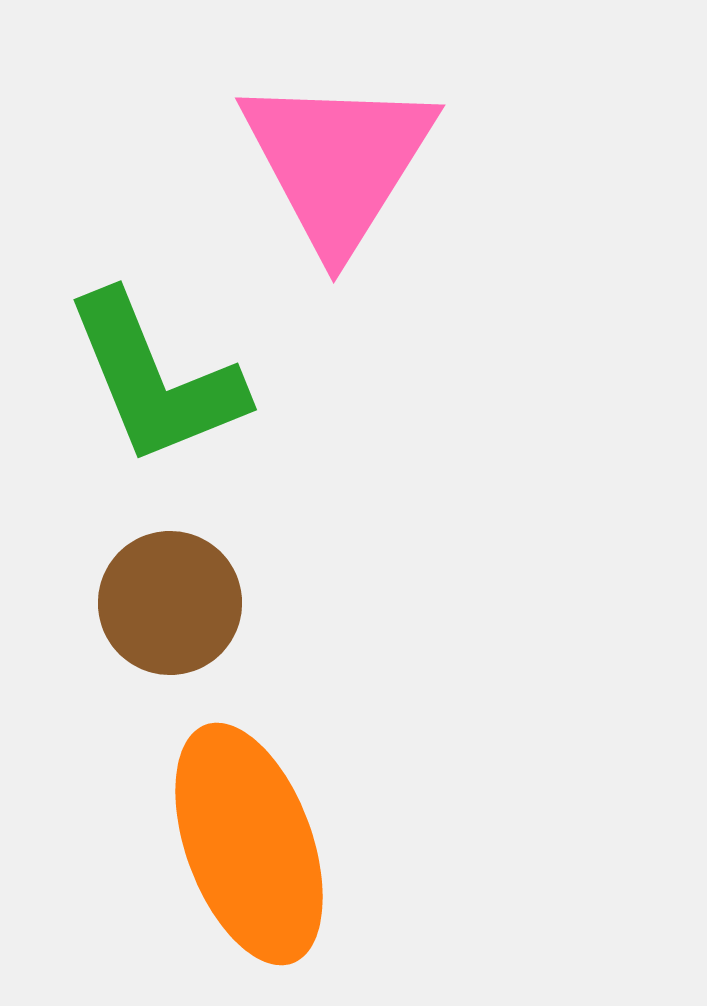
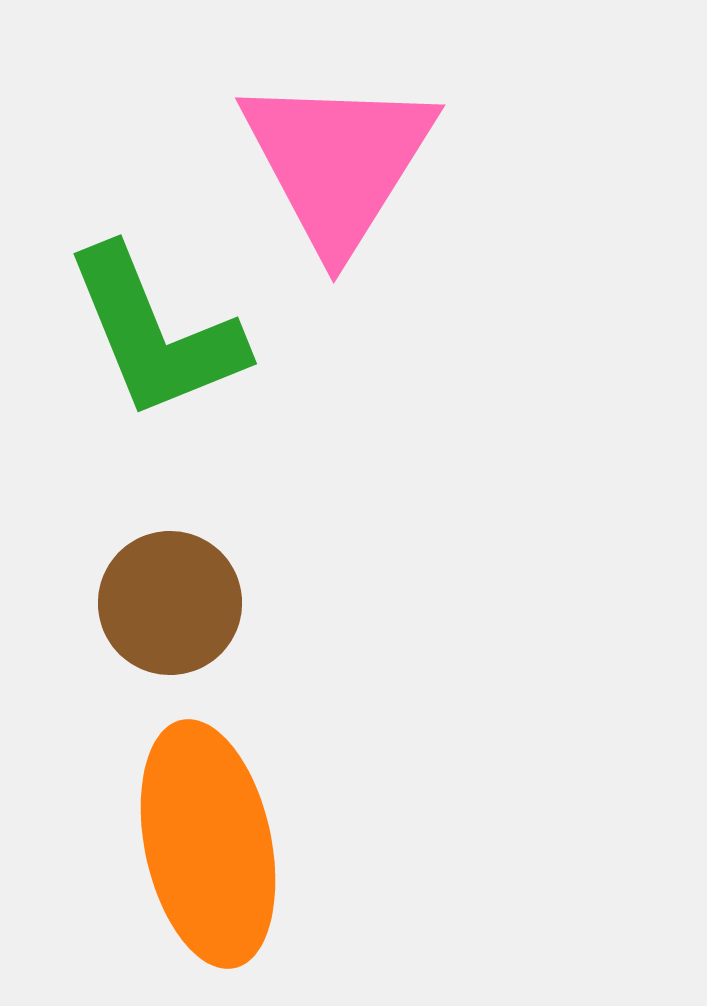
green L-shape: moved 46 px up
orange ellipse: moved 41 px left; rotated 8 degrees clockwise
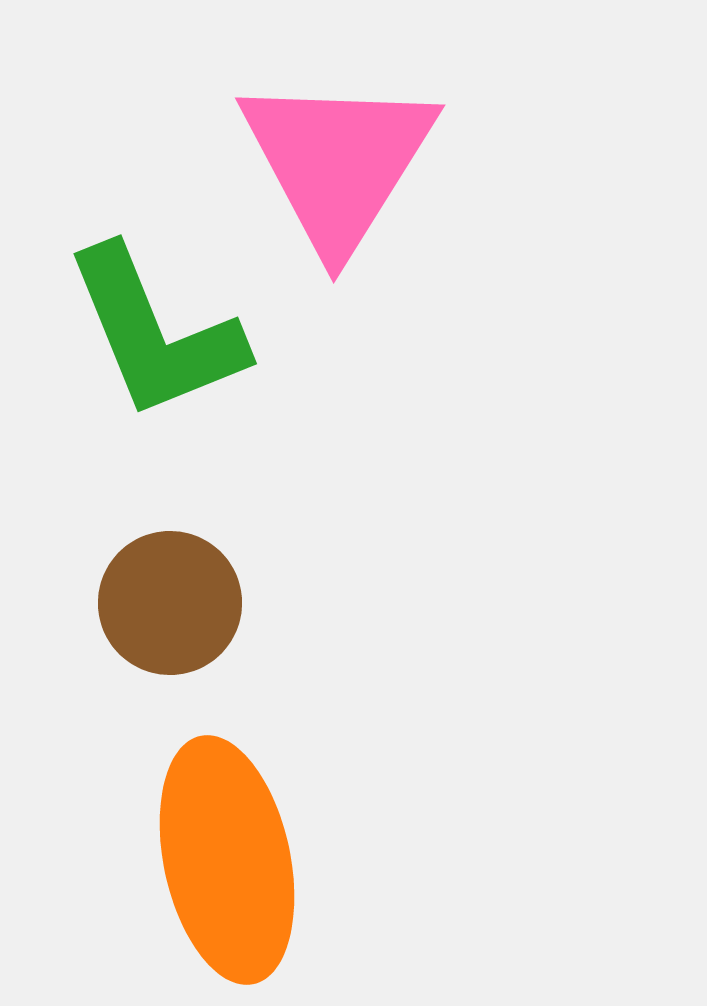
orange ellipse: moved 19 px right, 16 px down
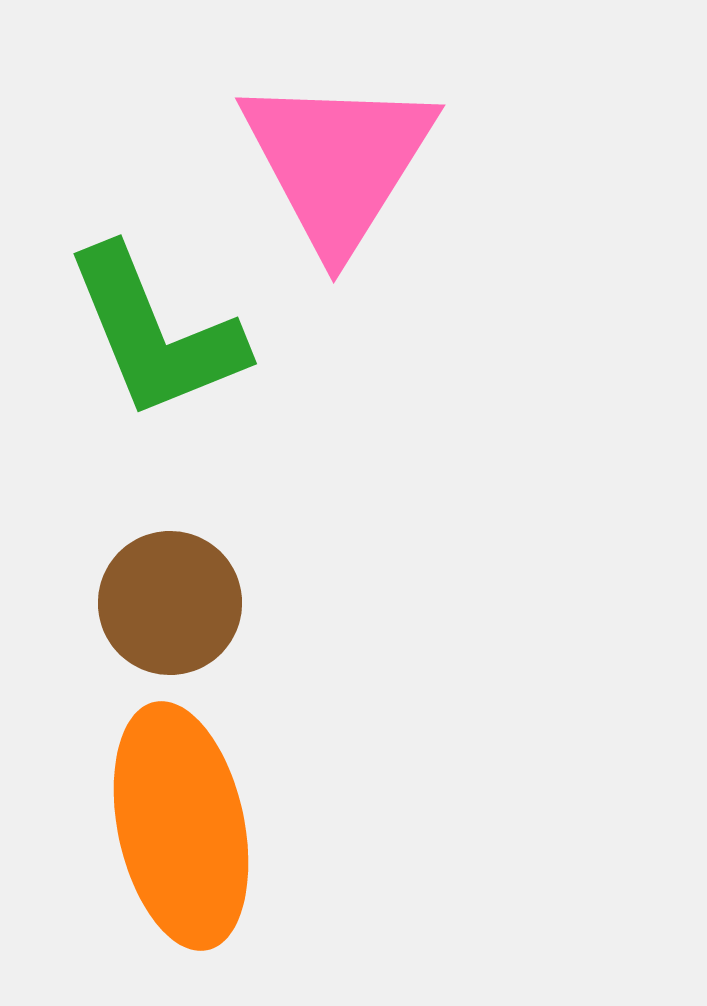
orange ellipse: moved 46 px left, 34 px up
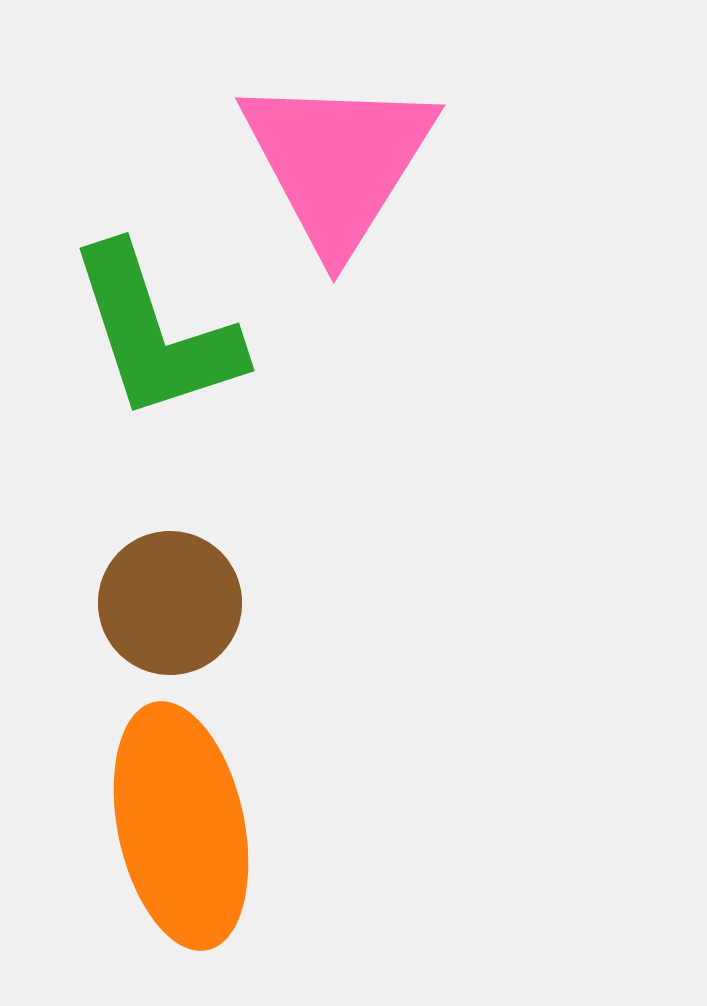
green L-shape: rotated 4 degrees clockwise
